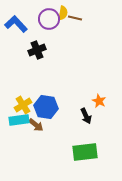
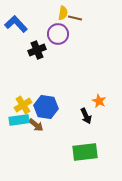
purple circle: moved 9 px right, 15 px down
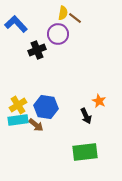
brown line: rotated 24 degrees clockwise
yellow cross: moved 5 px left
cyan rectangle: moved 1 px left
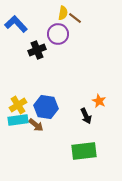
green rectangle: moved 1 px left, 1 px up
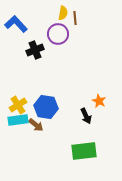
brown line: rotated 48 degrees clockwise
black cross: moved 2 px left
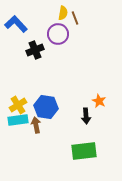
brown line: rotated 16 degrees counterclockwise
black arrow: rotated 21 degrees clockwise
brown arrow: rotated 140 degrees counterclockwise
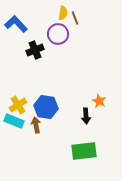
cyan rectangle: moved 4 px left, 1 px down; rotated 30 degrees clockwise
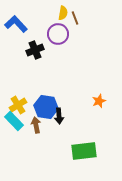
orange star: rotated 24 degrees clockwise
black arrow: moved 27 px left
cyan rectangle: rotated 24 degrees clockwise
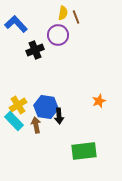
brown line: moved 1 px right, 1 px up
purple circle: moved 1 px down
